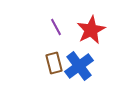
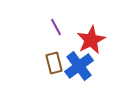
red star: moved 10 px down
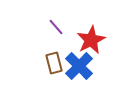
purple line: rotated 12 degrees counterclockwise
blue cross: rotated 8 degrees counterclockwise
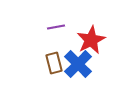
purple line: rotated 60 degrees counterclockwise
blue cross: moved 1 px left, 2 px up
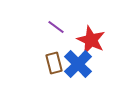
purple line: rotated 48 degrees clockwise
red star: rotated 20 degrees counterclockwise
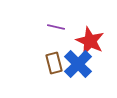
purple line: rotated 24 degrees counterclockwise
red star: moved 1 px left, 1 px down
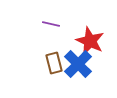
purple line: moved 5 px left, 3 px up
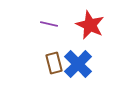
purple line: moved 2 px left
red star: moved 16 px up
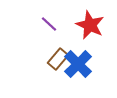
purple line: rotated 30 degrees clockwise
brown rectangle: moved 4 px right, 4 px up; rotated 55 degrees clockwise
